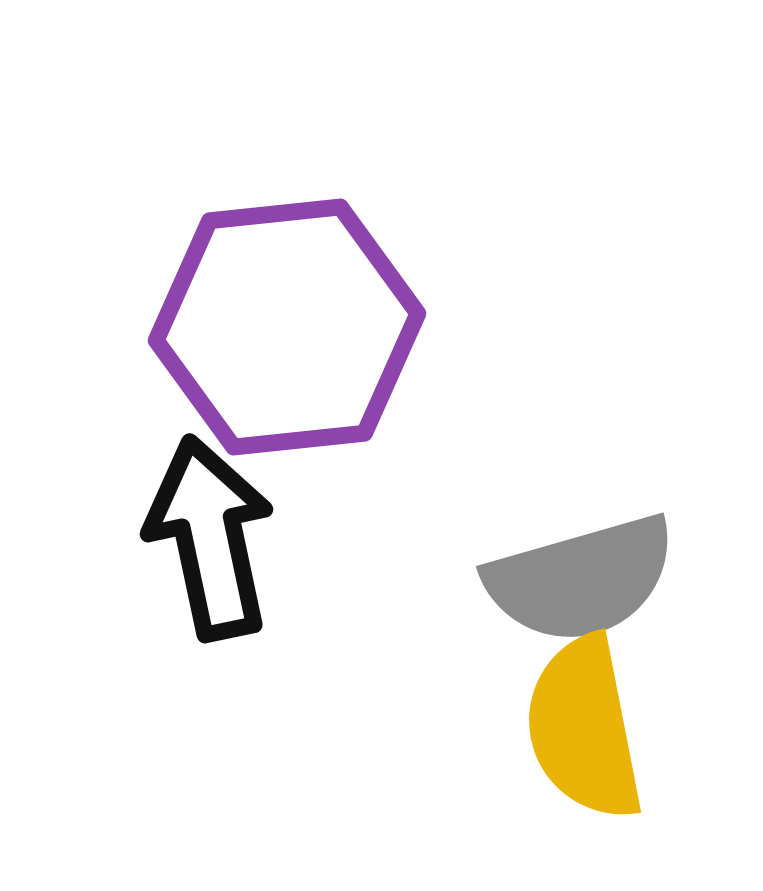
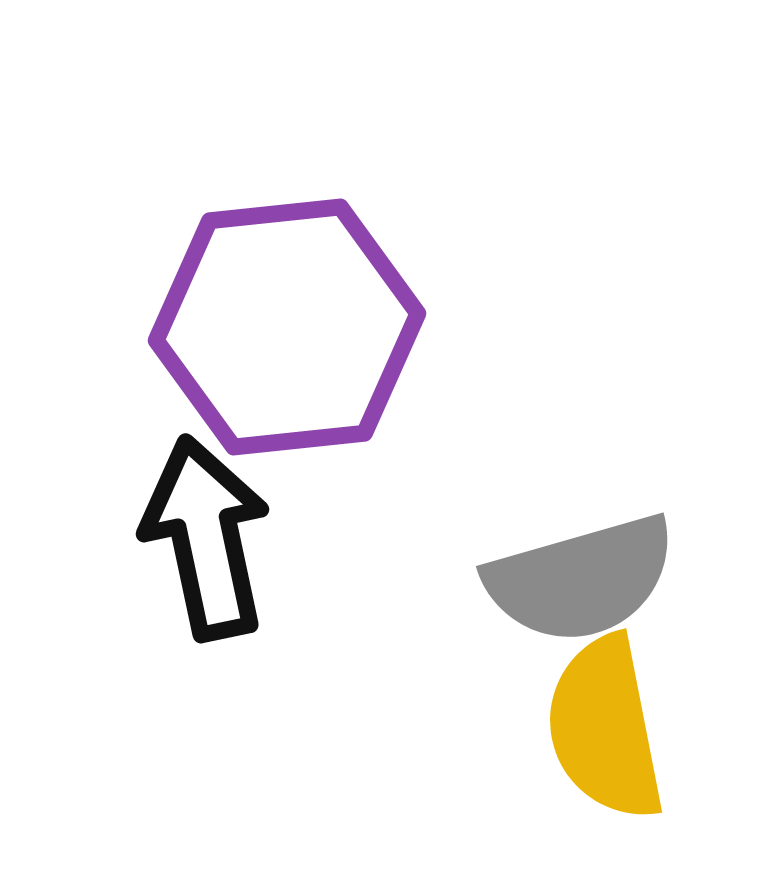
black arrow: moved 4 px left
yellow semicircle: moved 21 px right
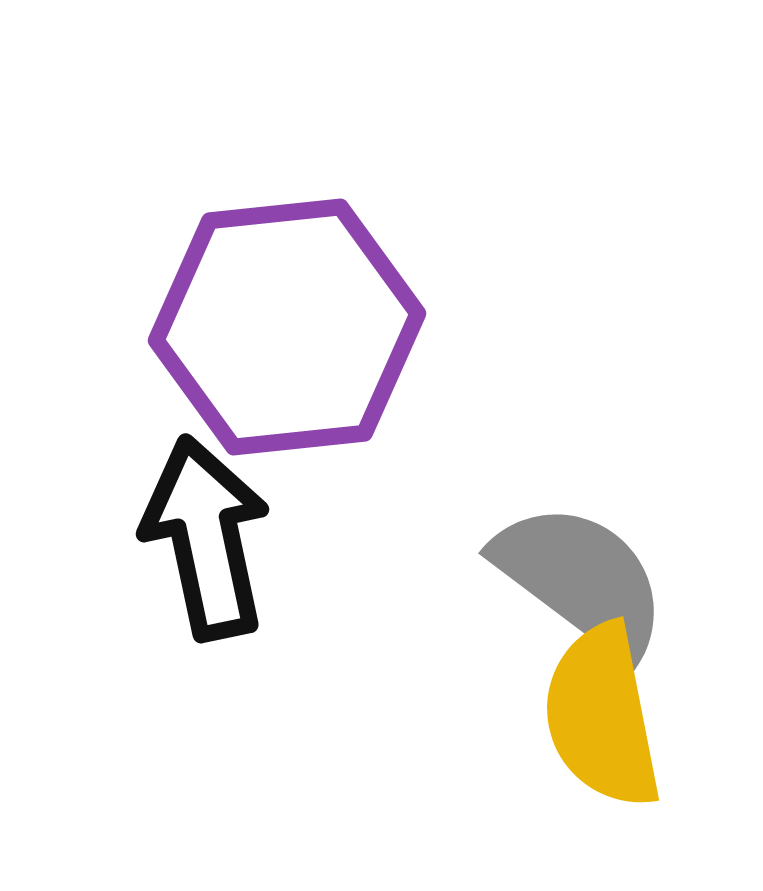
gray semicircle: rotated 127 degrees counterclockwise
yellow semicircle: moved 3 px left, 12 px up
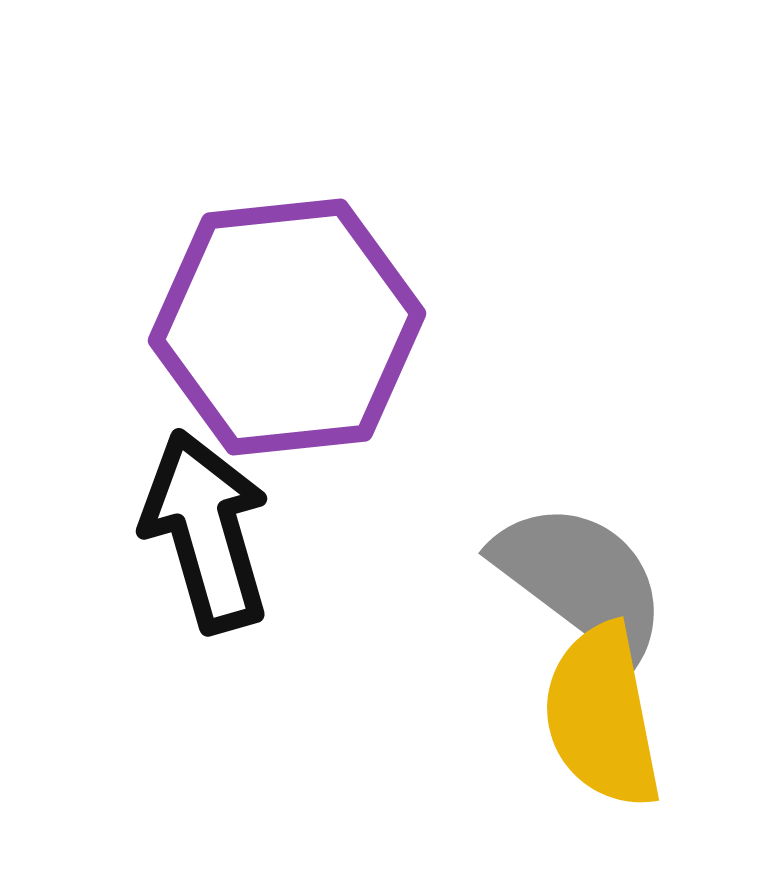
black arrow: moved 7 px up; rotated 4 degrees counterclockwise
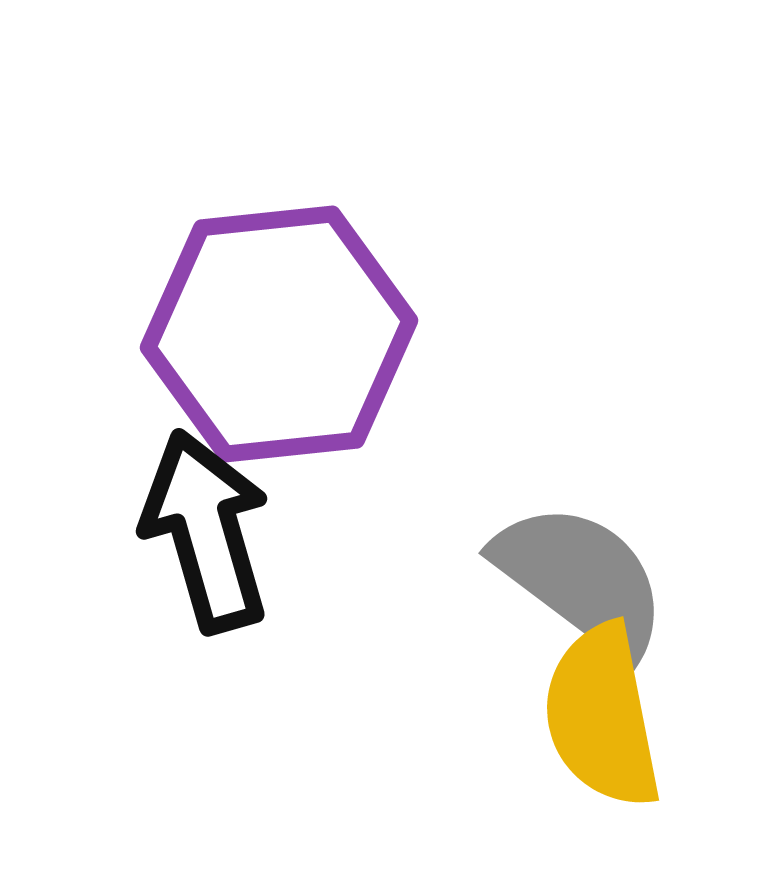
purple hexagon: moved 8 px left, 7 px down
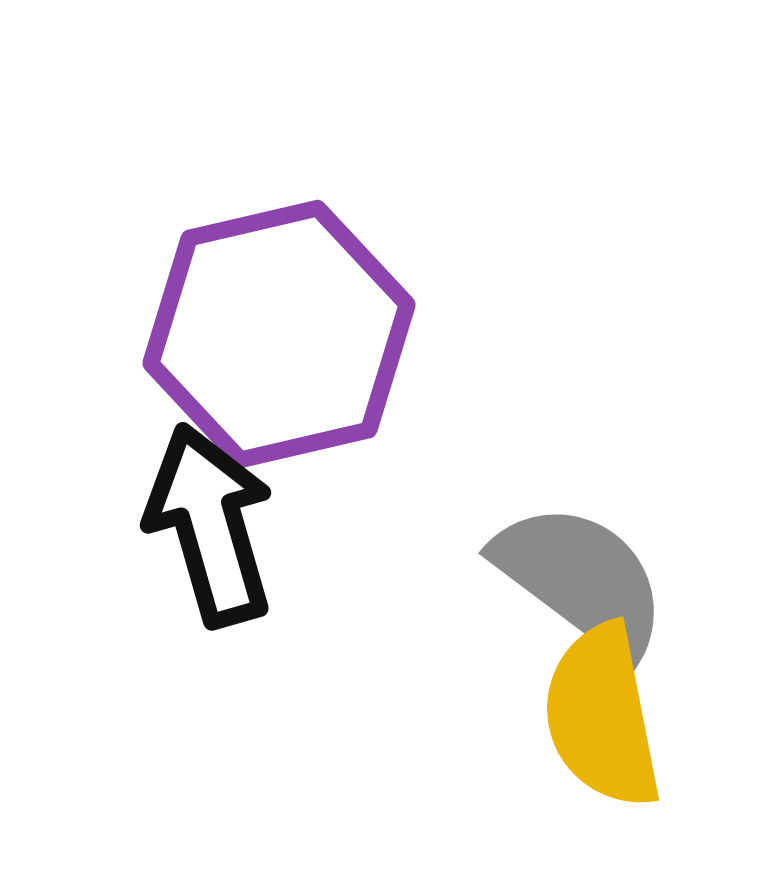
purple hexagon: rotated 7 degrees counterclockwise
black arrow: moved 4 px right, 6 px up
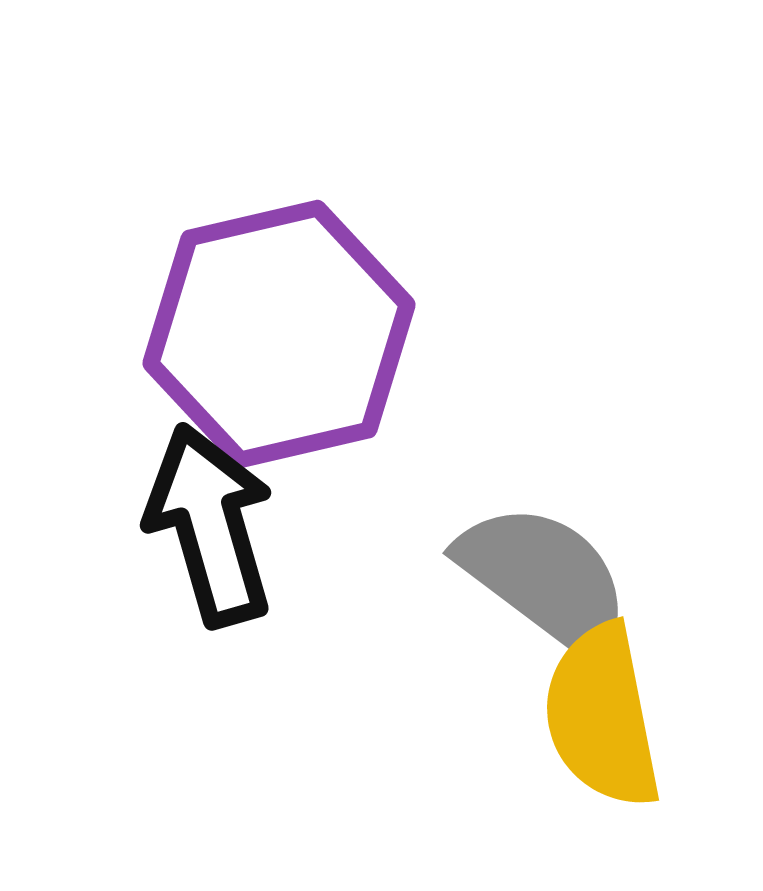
gray semicircle: moved 36 px left
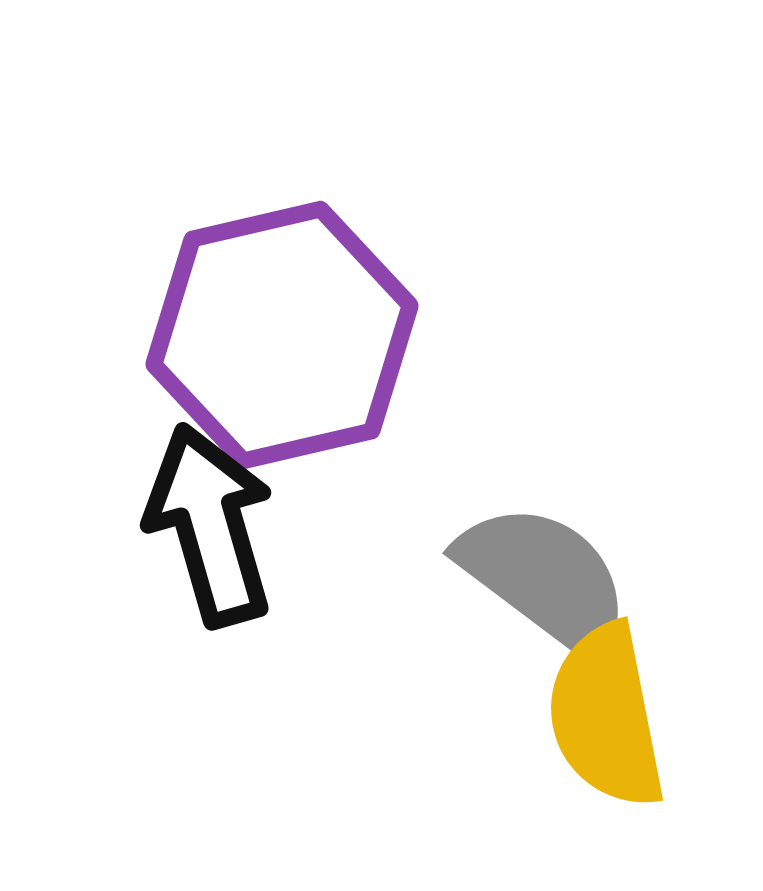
purple hexagon: moved 3 px right, 1 px down
yellow semicircle: moved 4 px right
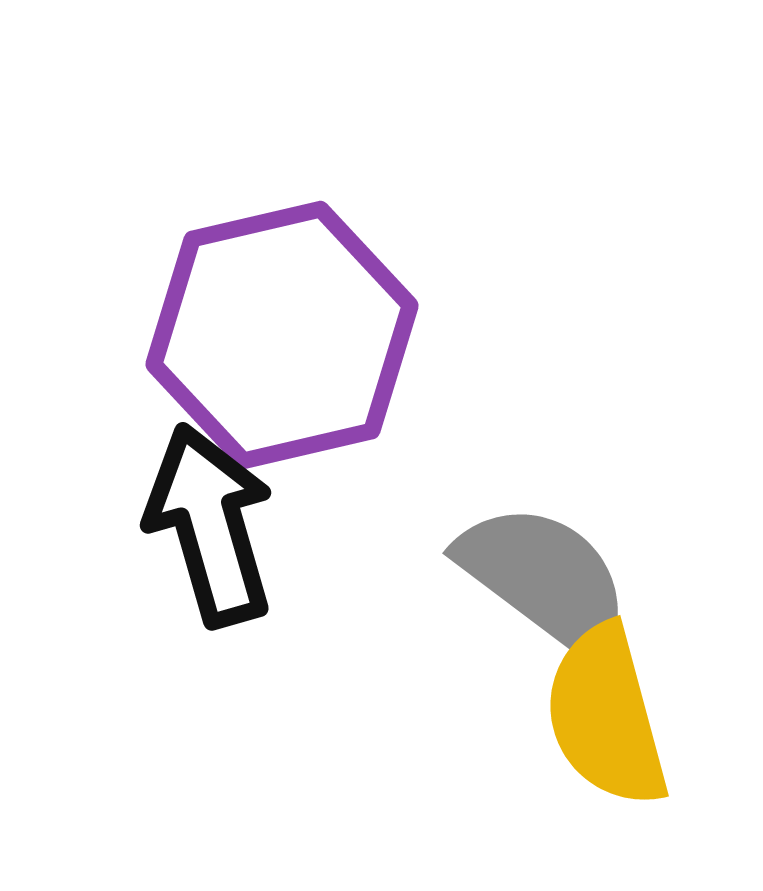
yellow semicircle: rotated 4 degrees counterclockwise
